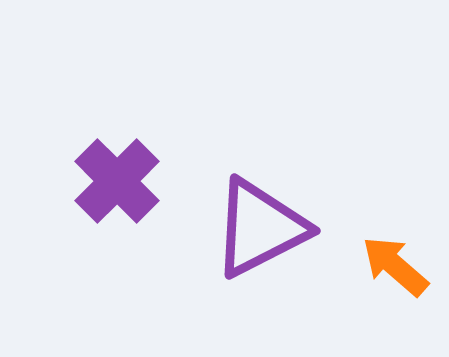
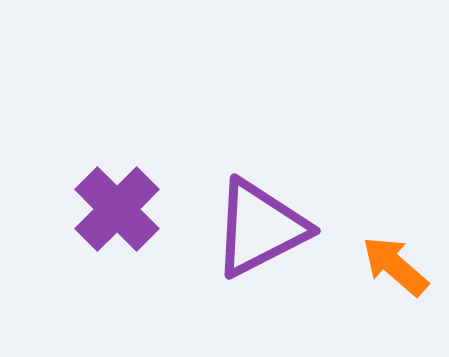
purple cross: moved 28 px down
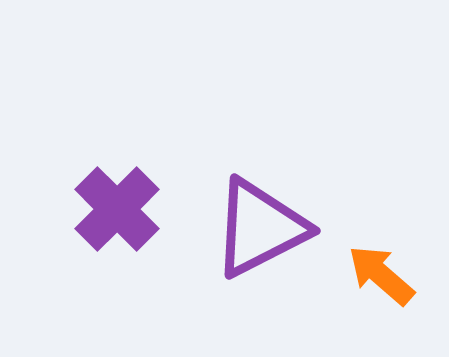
orange arrow: moved 14 px left, 9 px down
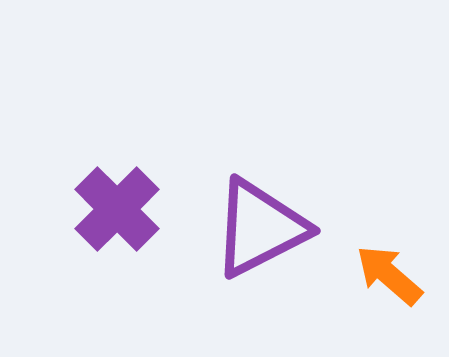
orange arrow: moved 8 px right
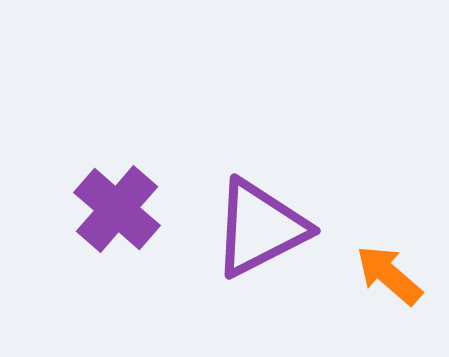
purple cross: rotated 4 degrees counterclockwise
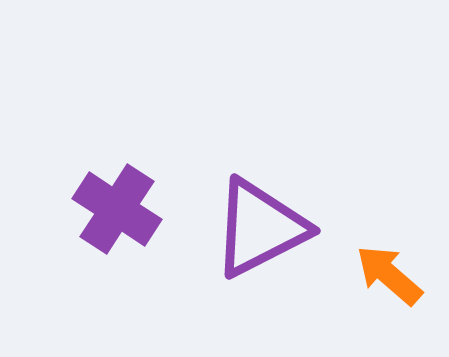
purple cross: rotated 8 degrees counterclockwise
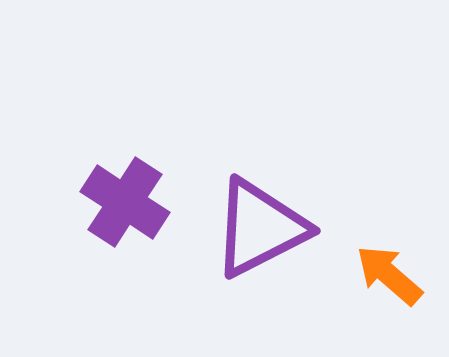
purple cross: moved 8 px right, 7 px up
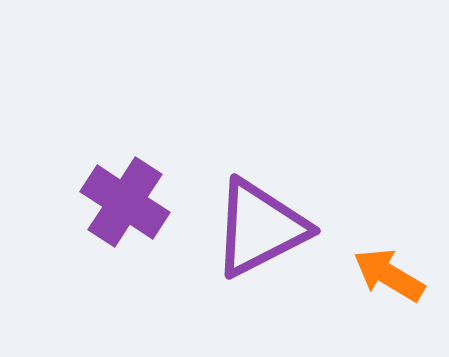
orange arrow: rotated 10 degrees counterclockwise
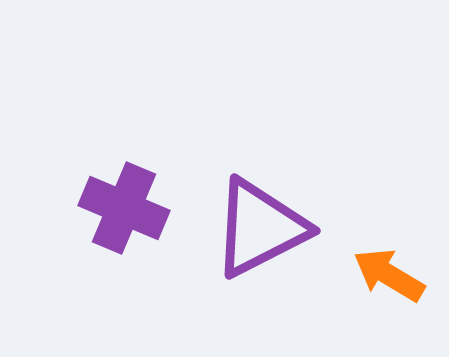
purple cross: moved 1 px left, 6 px down; rotated 10 degrees counterclockwise
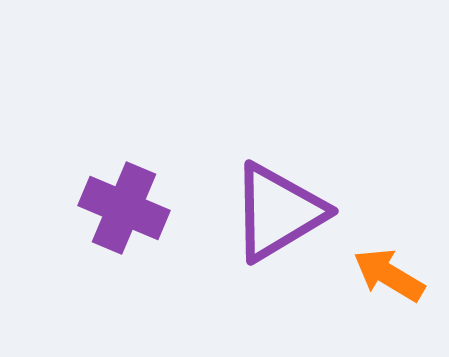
purple triangle: moved 18 px right, 16 px up; rotated 4 degrees counterclockwise
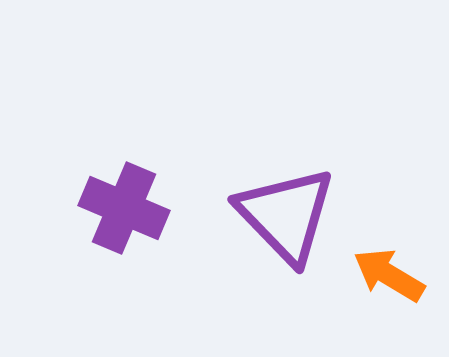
purple triangle: moved 8 px right, 3 px down; rotated 43 degrees counterclockwise
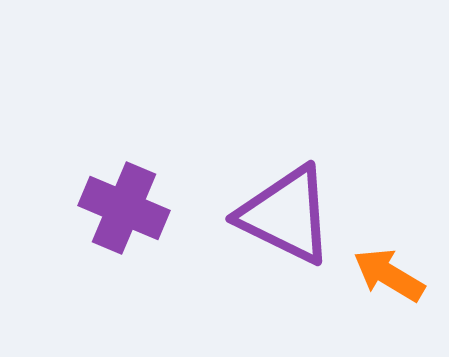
purple triangle: rotated 20 degrees counterclockwise
